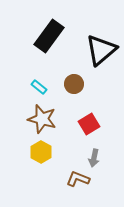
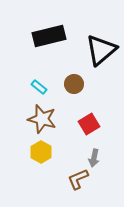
black rectangle: rotated 40 degrees clockwise
brown L-shape: rotated 45 degrees counterclockwise
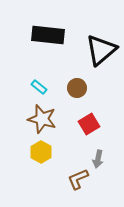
black rectangle: moved 1 px left, 1 px up; rotated 20 degrees clockwise
brown circle: moved 3 px right, 4 px down
gray arrow: moved 4 px right, 1 px down
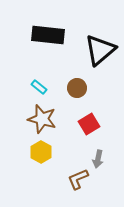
black triangle: moved 1 px left
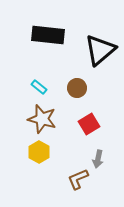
yellow hexagon: moved 2 px left
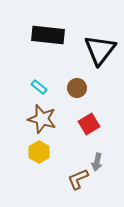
black triangle: rotated 12 degrees counterclockwise
gray arrow: moved 1 px left, 3 px down
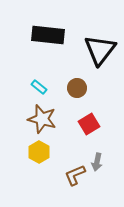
brown L-shape: moved 3 px left, 4 px up
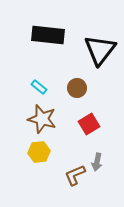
yellow hexagon: rotated 25 degrees clockwise
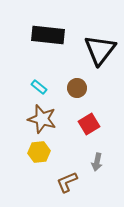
brown L-shape: moved 8 px left, 7 px down
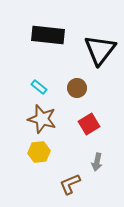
brown L-shape: moved 3 px right, 2 px down
